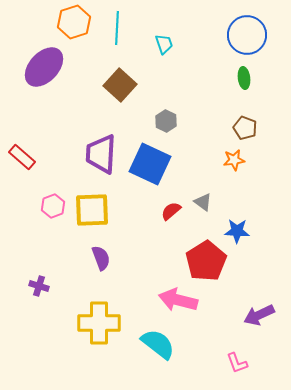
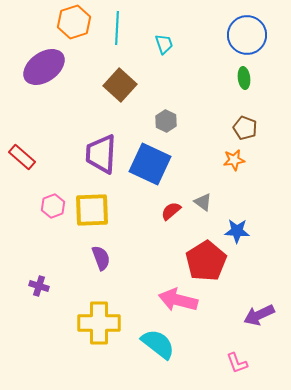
purple ellipse: rotated 12 degrees clockwise
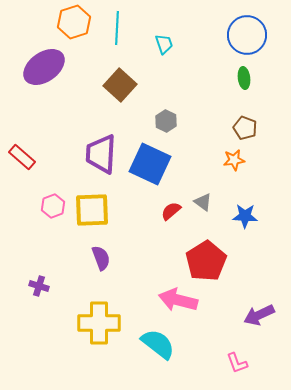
blue star: moved 8 px right, 15 px up
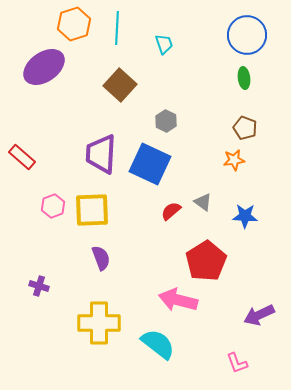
orange hexagon: moved 2 px down
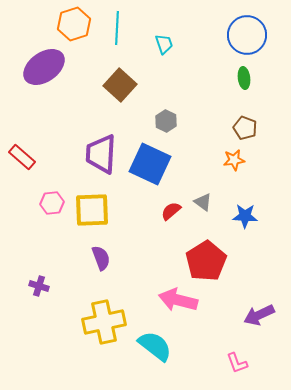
pink hexagon: moved 1 px left, 3 px up; rotated 15 degrees clockwise
yellow cross: moved 5 px right, 1 px up; rotated 12 degrees counterclockwise
cyan semicircle: moved 3 px left, 2 px down
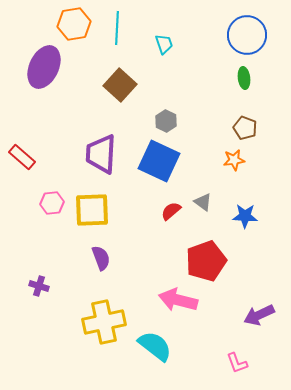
orange hexagon: rotated 8 degrees clockwise
purple ellipse: rotated 30 degrees counterclockwise
blue square: moved 9 px right, 3 px up
red pentagon: rotated 12 degrees clockwise
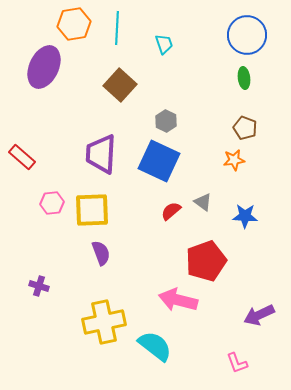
purple semicircle: moved 5 px up
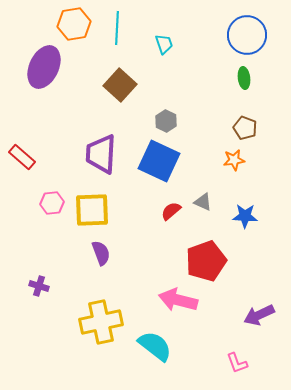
gray triangle: rotated 12 degrees counterclockwise
yellow cross: moved 3 px left
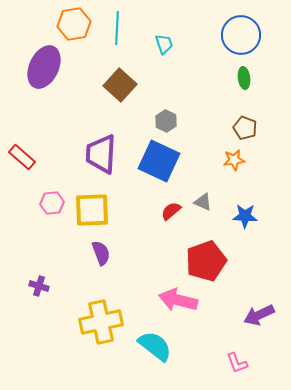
blue circle: moved 6 px left
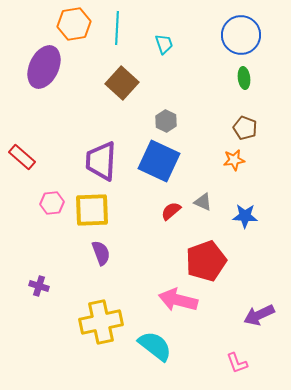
brown square: moved 2 px right, 2 px up
purple trapezoid: moved 7 px down
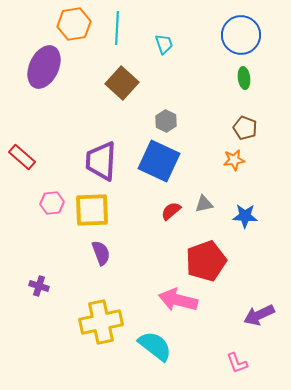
gray triangle: moved 1 px right, 2 px down; rotated 36 degrees counterclockwise
